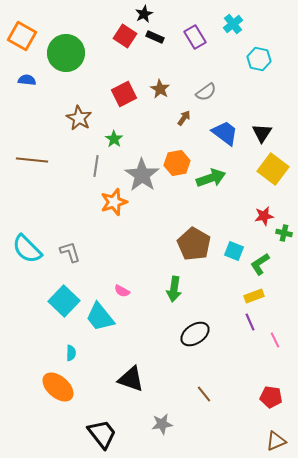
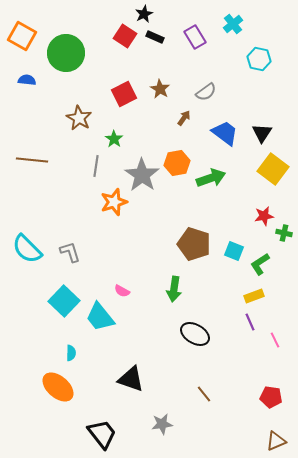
brown pentagon at (194, 244): rotated 12 degrees counterclockwise
black ellipse at (195, 334): rotated 64 degrees clockwise
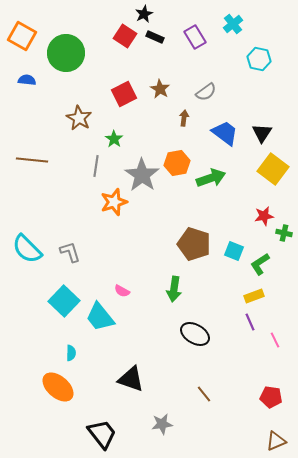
brown arrow at (184, 118): rotated 28 degrees counterclockwise
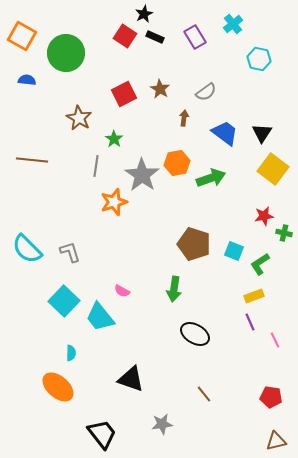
brown triangle at (276, 441): rotated 10 degrees clockwise
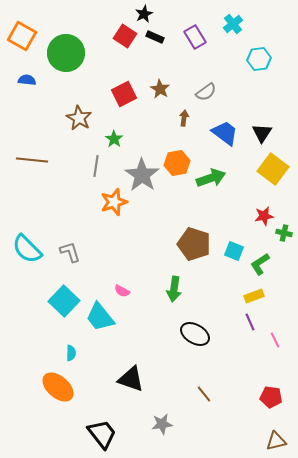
cyan hexagon at (259, 59): rotated 20 degrees counterclockwise
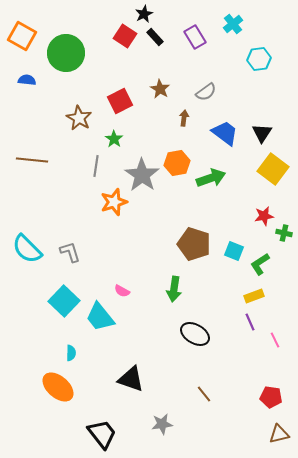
black rectangle at (155, 37): rotated 24 degrees clockwise
red square at (124, 94): moved 4 px left, 7 px down
brown triangle at (276, 441): moved 3 px right, 7 px up
